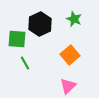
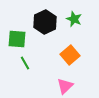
black hexagon: moved 5 px right, 2 px up
pink triangle: moved 3 px left
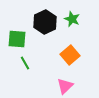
green star: moved 2 px left
